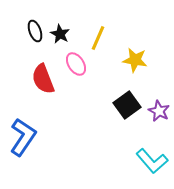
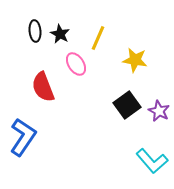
black ellipse: rotated 15 degrees clockwise
red semicircle: moved 8 px down
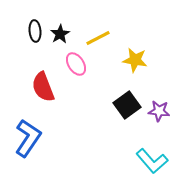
black star: rotated 12 degrees clockwise
yellow line: rotated 40 degrees clockwise
purple star: rotated 20 degrees counterclockwise
blue L-shape: moved 5 px right, 1 px down
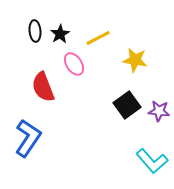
pink ellipse: moved 2 px left
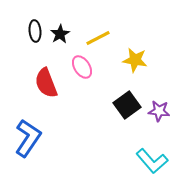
pink ellipse: moved 8 px right, 3 px down
red semicircle: moved 3 px right, 4 px up
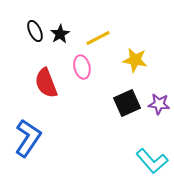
black ellipse: rotated 20 degrees counterclockwise
pink ellipse: rotated 20 degrees clockwise
black square: moved 2 px up; rotated 12 degrees clockwise
purple star: moved 7 px up
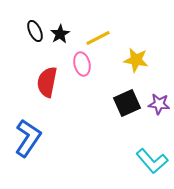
yellow star: moved 1 px right
pink ellipse: moved 3 px up
red semicircle: moved 1 px right, 1 px up; rotated 32 degrees clockwise
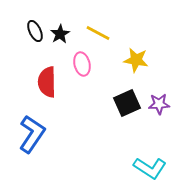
yellow line: moved 5 px up; rotated 55 degrees clockwise
red semicircle: rotated 12 degrees counterclockwise
purple star: rotated 10 degrees counterclockwise
blue L-shape: moved 4 px right, 4 px up
cyan L-shape: moved 2 px left, 7 px down; rotated 16 degrees counterclockwise
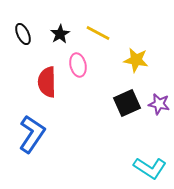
black ellipse: moved 12 px left, 3 px down
pink ellipse: moved 4 px left, 1 px down
purple star: rotated 15 degrees clockwise
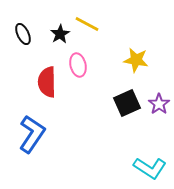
yellow line: moved 11 px left, 9 px up
purple star: rotated 25 degrees clockwise
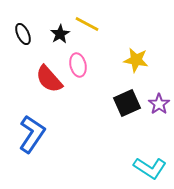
red semicircle: moved 2 px right, 3 px up; rotated 40 degrees counterclockwise
